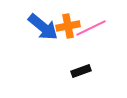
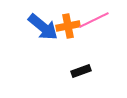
pink line: moved 3 px right, 8 px up
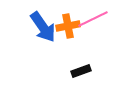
pink line: moved 1 px left, 1 px up
blue arrow: rotated 16 degrees clockwise
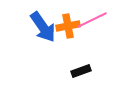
pink line: moved 1 px left, 1 px down
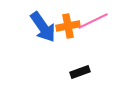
pink line: moved 1 px right, 1 px down
black rectangle: moved 1 px left, 1 px down
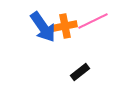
orange cross: moved 3 px left
black rectangle: rotated 18 degrees counterclockwise
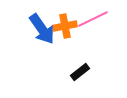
pink line: moved 2 px up
blue arrow: moved 1 px left, 2 px down
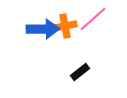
pink line: rotated 16 degrees counterclockwise
blue arrow: moved 1 px right; rotated 56 degrees counterclockwise
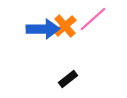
orange cross: rotated 30 degrees counterclockwise
black rectangle: moved 12 px left, 7 px down
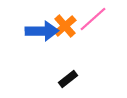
blue arrow: moved 1 px left, 2 px down
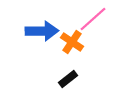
orange cross: moved 7 px right, 16 px down; rotated 15 degrees counterclockwise
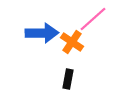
blue arrow: moved 2 px down
black rectangle: rotated 42 degrees counterclockwise
